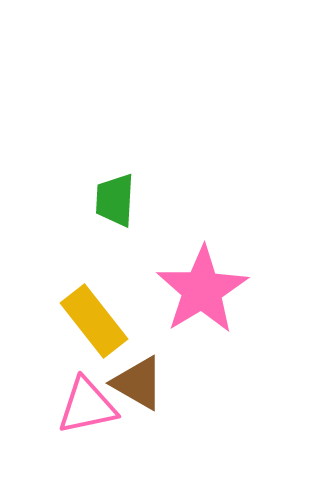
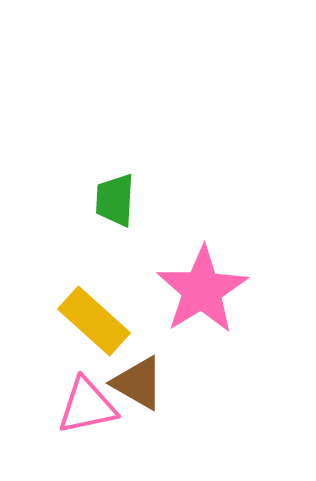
yellow rectangle: rotated 10 degrees counterclockwise
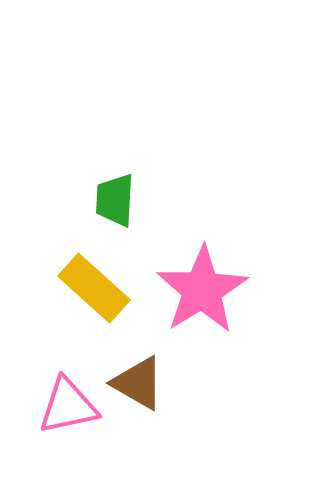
yellow rectangle: moved 33 px up
pink triangle: moved 19 px left
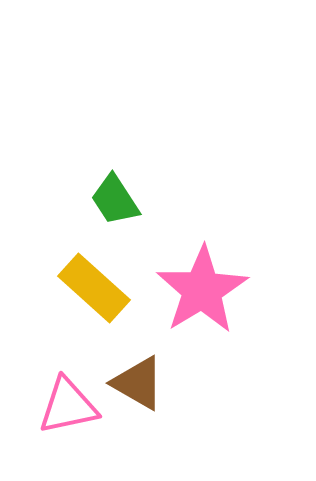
green trapezoid: rotated 36 degrees counterclockwise
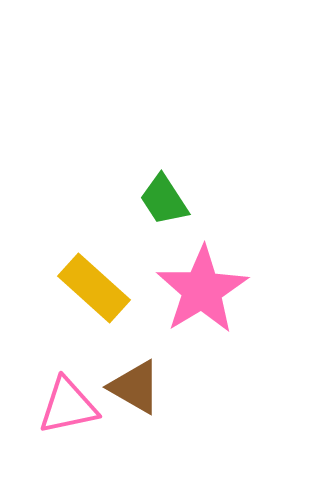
green trapezoid: moved 49 px right
brown triangle: moved 3 px left, 4 px down
